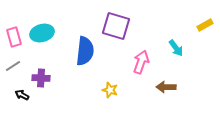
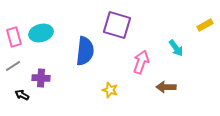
purple square: moved 1 px right, 1 px up
cyan ellipse: moved 1 px left
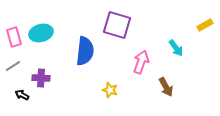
brown arrow: rotated 120 degrees counterclockwise
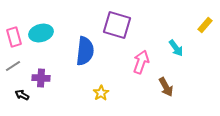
yellow rectangle: rotated 21 degrees counterclockwise
yellow star: moved 9 px left, 3 px down; rotated 21 degrees clockwise
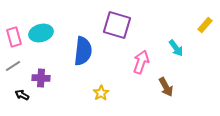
blue semicircle: moved 2 px left
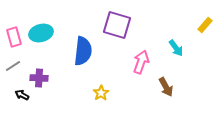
purple cross: moved 2 px left
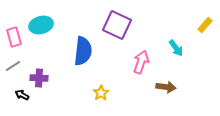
purple square: rotated 8 degrees clockwise
cyan ellipse: moved 8 px up
brown arrow: rotated 54 degrees counterclockwise
